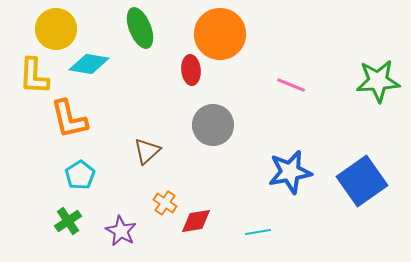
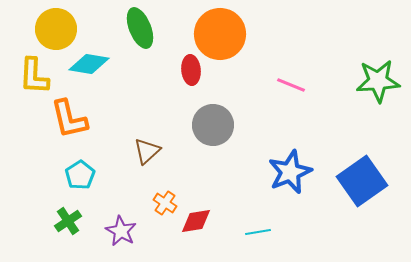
blue star: rotated 12 degrees counterclockwise
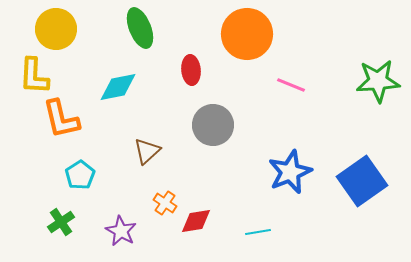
orange circle: moved 27 px right
cyan diamond: moved 29 px right, 23 px down; rotated 21 degrees counterclockwise
orange L-shape: moved 8 px left
green cross: moved 7 px left, 1 px down
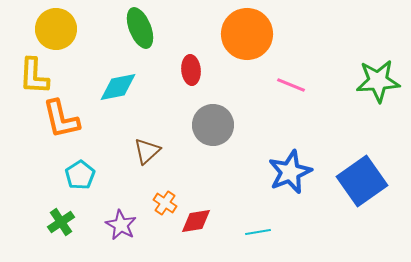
purple star: moved 6 px up
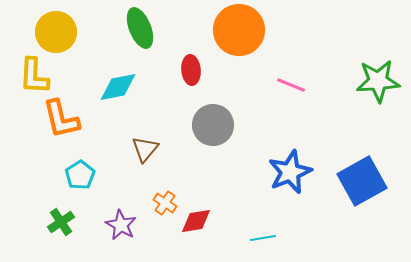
yellow circle: moved 3 px down
orange circle: moved 8 px left, 4 px up
brown triangle: moved 2 px left, 2 px up; rotated 8 degrees counterclockwise
blue square: rotated 6 degrees clockwise
cyan line: moved 5 px right, 6 px down
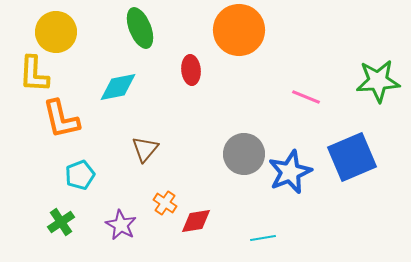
yellow L-shape: moved 2 px up
pink line: moved 15 px right, 12 px down
gray circle: moved 31 px right, 29 px down
cyan pentagon: rotated 12 degrees clockwise
blue square: moved 10 px left, 24 px up; rotated 6 degrees clockwise
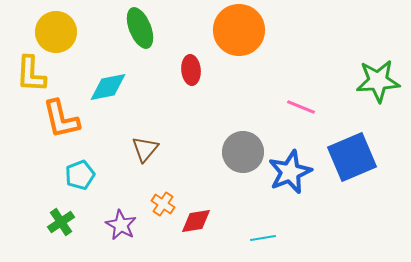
yellow L-shape: moved 3 px left
cyan diamond: moved 10 px left
pink line: moved 5 px left, 10 px down
gray circle: moved 1 px left, 2 px up
orange cross: moved 2 px left, 1 px down
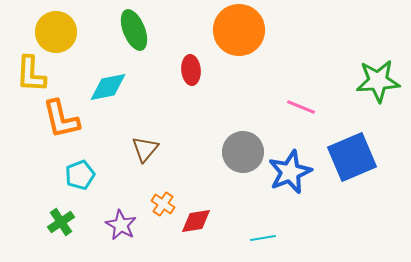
green ellipse: moved 6 px left, 2 px down
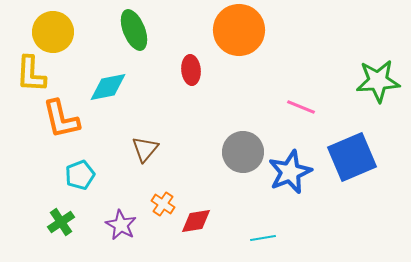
yellow circle: moved 3 px left
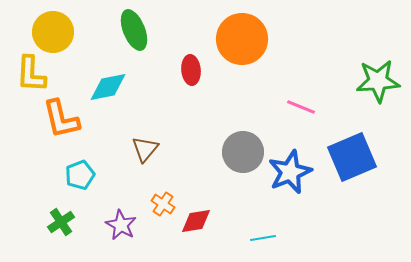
orange circle: moved 3 px right, 9 px down
